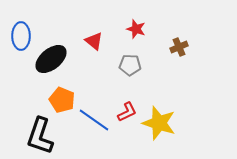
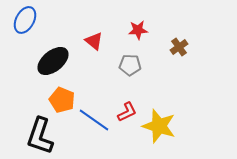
red star: moved 2 px right, 1 px down; rotated 24 degrees counterclockwise
blue ellipse: moved 4 px right, 16 px up; rotated 28 degrees clockwise
brown cross: rotated 12 degrees counterclockwise
black ellipse: moved 2 px right, 2 px down
yellow star: moved 3 px down
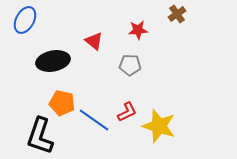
brown cross: moved 2 px left, 33 px up
black ellipse: rotated 28 degrees clockwise
orange pentagon: moved 3 px down; rotated 10 degrees counterclockwise
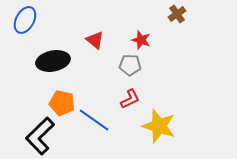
red star: moved 3 px right, 10 px down; rotated 24 degrees clockwise
red triangle: moved 1 px right, 1 px up
red L-shape: moved 3 px right, 13 px up
black L-shape: rotated 27 degrees clockwise
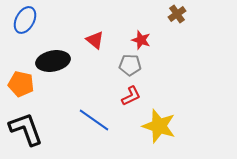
red L-shape: moved 1 px right, 3 px up
orange pentagon: moved 41 px left, 19 px up
black L-shape: moved 14 px left, 7 px up; rotated 114 degrees clockwise
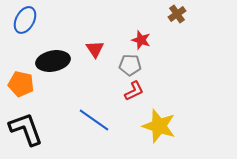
red triangle: moved 9 px down; rotated 18 degrees clockwise
red L-shape: moved 3 px right, 5 px up
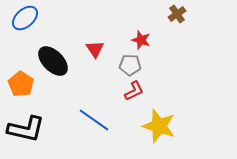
blue ellipse: moved 2 px up; rotated 20 degrees clockwise
black ellipse: rotated 56 degrees clockwise
orange pentagon: rotated 20 degrees clockwise
black L-shape: rotated 123 degrees clockwise
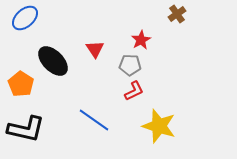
red star: rotated 24 degrees clockwise
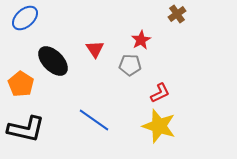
red L-shape: moved 26 px right, 2 px down
